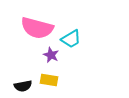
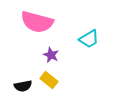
pink semicircle: moved 6 px up
cyan trapezoid: moved 18 px right
yellow rectangle: rotated 30 degrees clockwise
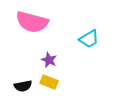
pink semicircle: moved 5 px left
purple star: moved 2 px left, 5 px down
yellow rectangle: moved 2 px down; rotated 18 degrees counterclockwise
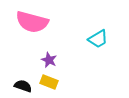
cyan trapezoid: moved 9 px right
black semicircle: rotated 150 degrees counterclockwise
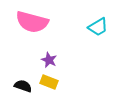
cyan trapezoid: moved 12 px up
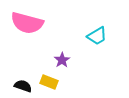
pink semicircle: moved 5 px left, 1 px down
cyan trapezoid: moved 1 px left, 9 px down
purple star: moved 13 px right; rotated 14 degrees clockwise
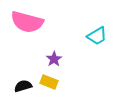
pink semicircle: moved 1 px up
purple star: moved 8 px left, 1 px up
black semicircle: rotated 36 degrees counterclockwise
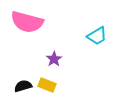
yellow rectangle: moved 2 px left, 3 px down
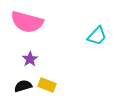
cyan trapezoid: rotated 15 degrees counterclockwise
purple star: moved 24 px left
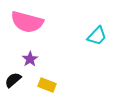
black semicircle: moved 10 px left, 6 px up; rotated 24 degrees counterclockwise
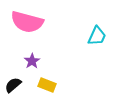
cyan trapezoid: rotated 20 degrees counterclockwise
purple star: moved 2 px right, 2 px down
black semicircle: moved 5 px down
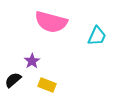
pink semicircle: moved 24 px right
black semicircle: moved 5 px up
